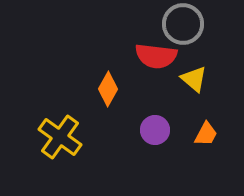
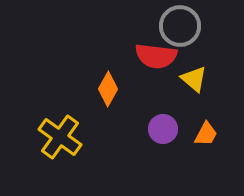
gray circle: moved 3 px left, 2 px down
purple circle: moved 8 px right, 1 px up
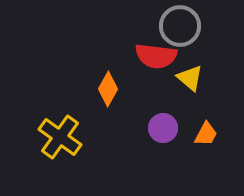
yellow triangle: moved 4 px left, 1 px up
purple circle: moved 1 px up
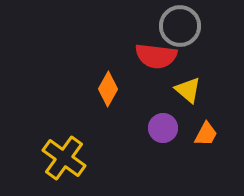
yellow triangle: moved 2 px left, 12 px down
yellow cross: moved 4 px right, 21 px down
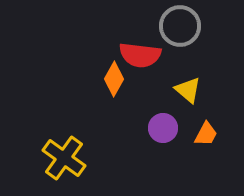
red semicircle: moved 16 px left, 1 px up
orange diamond: moved 6 px right, 10 px up
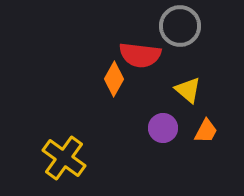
orange trapezoid: moved 3 px up
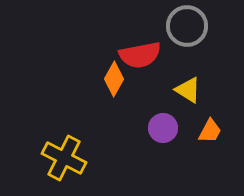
gray circle: moved 7 px right
red semicircle: rotated 18 degrees counterclockwise
yellow triangle: rotated 8 degrees counterclockwise
orange trapezoid: moved 4 px right
yellow cross: rotated 9 degrees counterclockwise
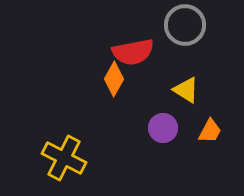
gray circle: moved 2 px left, 1 px up
red semicircle: moved 7 px left, 3 px up
yellow triangle: moved 2 px left
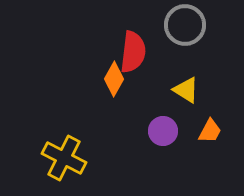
red semicircle: rotated 72 degrees counterclockwise
purple circle: moved 3 px down
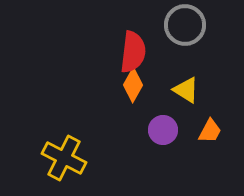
orange diamond: moved 19 px right, 6 px down
purple circle: moved 1 px up
